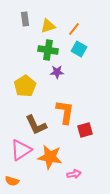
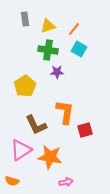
pink arrow: moved 8 px left, 8 px down
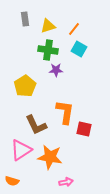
purple star: moved 1 px left, 2 px up
red square: moved 1 px left, 1 px up; rotated 28 degrees clockwise
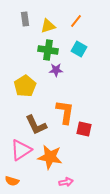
orange line: moved 2 px right, 8 px up
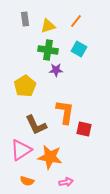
orange semicircle: moved 15 px right
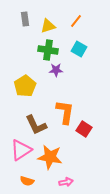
red square: rotated 21 degrees clockwise
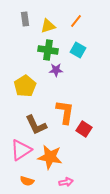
cyan square: moved 1 px left, 1 px down
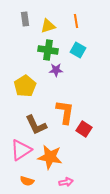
orange line: rotated 48 degrees counterclockwise
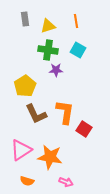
brown L-shape: moved 11 px up
pink arrow: rotated 32 degrees clockwise
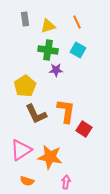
orange line: moved 1 px right, 1 px down; rotated 16 degrees counterclockwise
orange L-shape: moved 1 px right, 1 px up
pink arrow: rotated 104 degrees counterclockwise
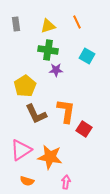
gray rectangle: moved 9 px left, 5 px down
cyan square: moved 9 px right, 6 px down
